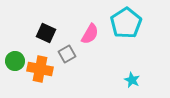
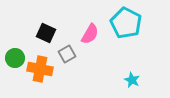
cyan pentagon: rotated 12 degrees counterclockwise
green circle: moved 3 px up
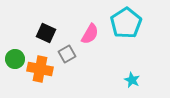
cyan pentagon: rotated 12 degrees clockwise
green circle: moved 1 px down
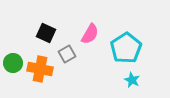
cyan pentagon: moved 25 px down
green circle: moved 2 px left, 4 px down
